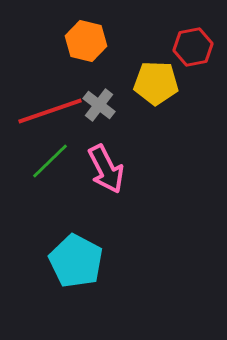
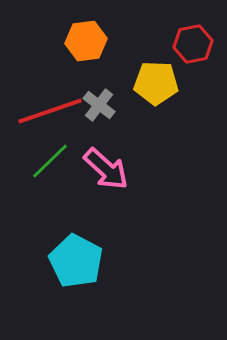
orange hexagon: rotated 21 degrees counterclockwise
red hexagon: moved 3 px up
pink arrow: rotated 21 degrees counterclockwise
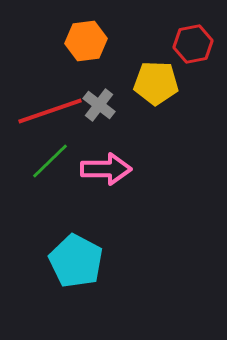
pink arrow: rotated 42 degrees counterclockwise
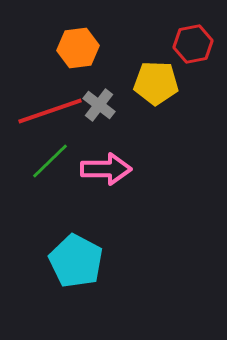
orange hexagon: moved 8 px left, 7 px down
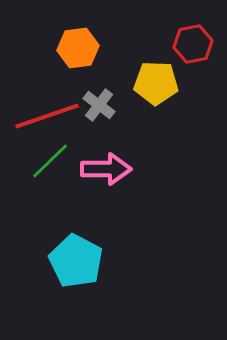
red line: moved 3 px left, 5 px down
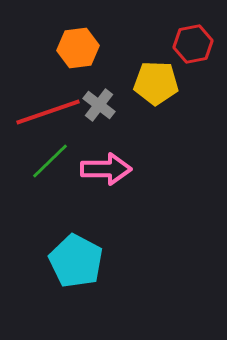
red line: moved 1 px right, 4 px up
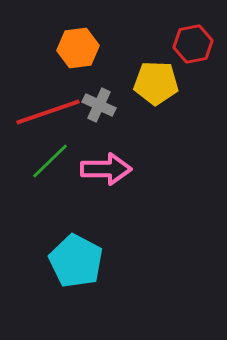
gray cross: rotated 12 degrees counterclockwise
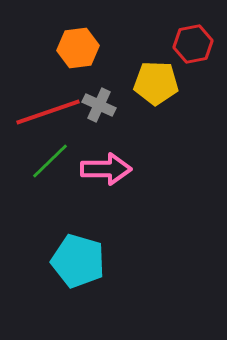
cyan pentagon: moved 2 px right; rotated 12 degrees counterclockwise
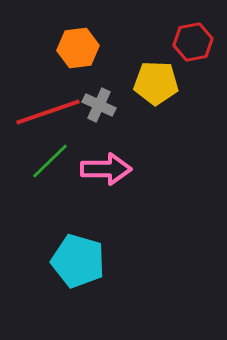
red hexagon: moved 2 px up
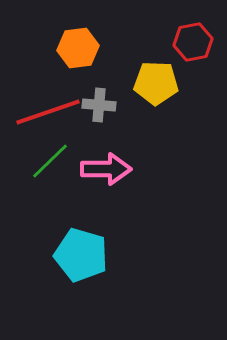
gray cross: rotated 20 degrees counterclockwise
cyan pentagon: moved 3 px right, 6 px up
